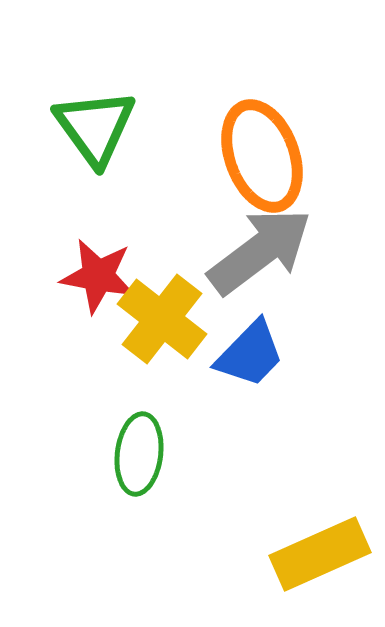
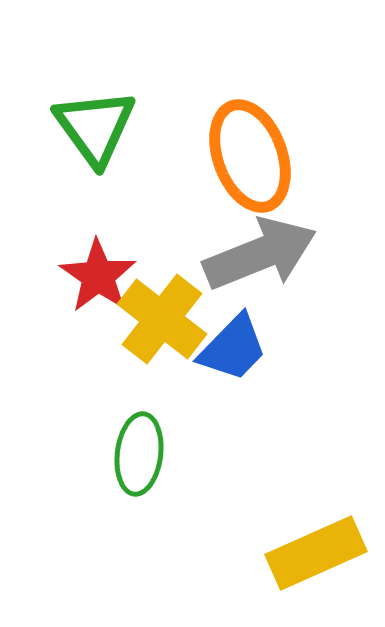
orange ellipse: moved 12 px left
gray arrow: moved 3 px down; rotated 15 degrees clockwise
red star: rotated 24 degrees clockwise
blue trapezoid: moved 17 px left, 6 px up
yellow rectangle: moved 4 px left, 1 px up
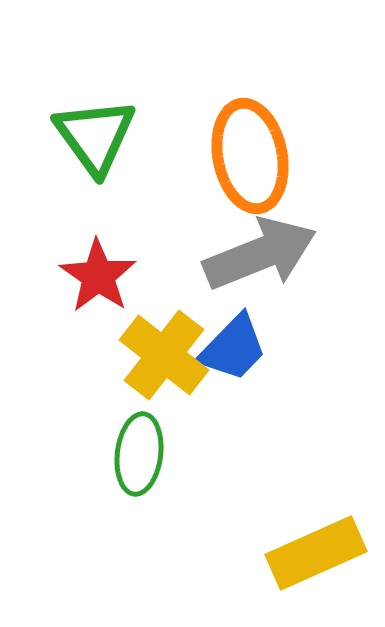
green triangle: moved 9 px down
orange ellipse: rotated 9 degrees clockwise
yellow cross: moved 2 px right, 36 px down
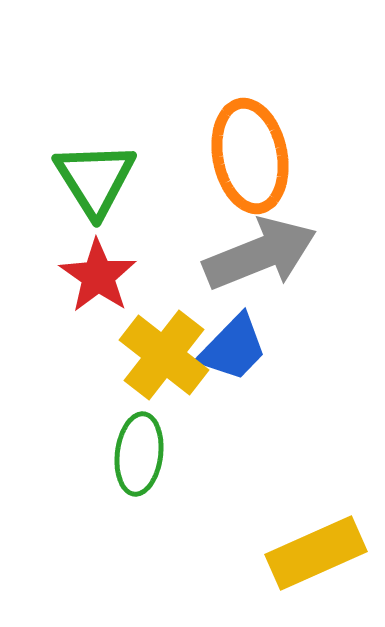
green triangle: moved 43 px down; rotated 4 degrees clockwise
